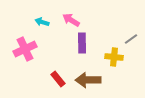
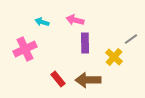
pink arrow: moved 4 px right; rotated 18 degrees counterclockwise
purple rectangle: moved 3 px right
yellow cross: rotated 36 degrees clockwise
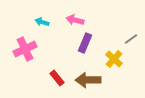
purple rectangle: rotated 24 degrees clockwise
yellow cross: moved 2 px down
red rectangle: moved 1 px left, 1 px up
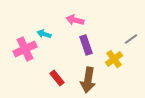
cyan arrow: moved 2 px right, 12 px down
purple rectangle: moved 1 px right, 2 px down; rotated 42 degrees counterclockwise
yellow cross: rotated 12 degrees clockwise
brown arrow: rotated 80 degrees counterclockwise
